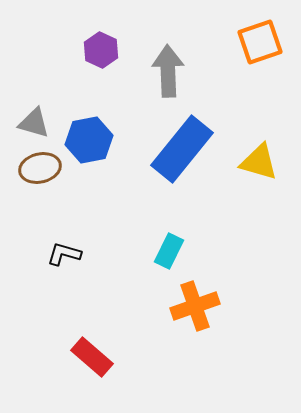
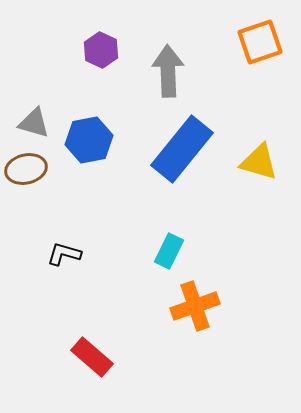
brown ellipse: moved 14 px left, 1 px down
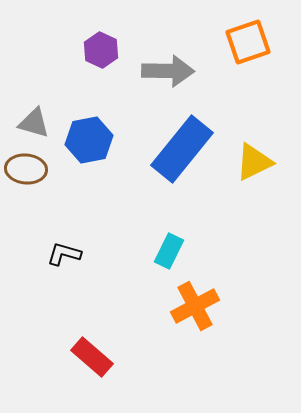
orange square: moved 12 px left
gray arrow: rotated 93 degrees clockwise
yellow triangle: moved 5 px left; rotated 42 degrees counterclockwise
brown ellipse: rotated 18 degrees clockwise
orange cross: rotated 9 degrees counterclockwise
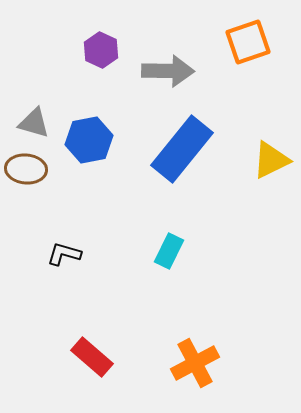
yellow triangle: moved 17 px right, 2 px up
orange cross: moved 57 px down
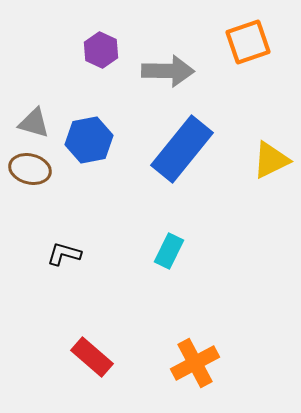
brown ellipse: moved 4 px right; rotated 9 degrees clockwise
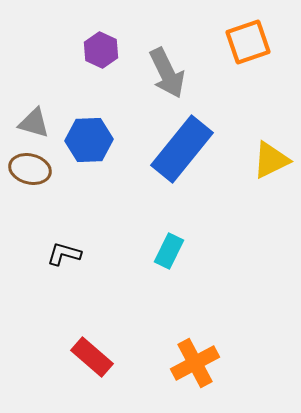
gray arrow: moved 1 px left, 2 px down; rotated 63 degrees clockwise
blue hexagon: rotated 9 degrees clockwise
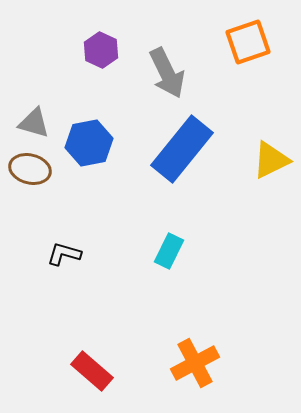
blue hexagon: moved 3 px down; rotated 9 degrees counterclockwise
red rectangle: moved 14 px down
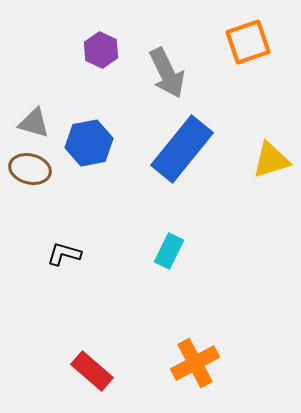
yellow triangle: rotated 9 degrees clockwise
